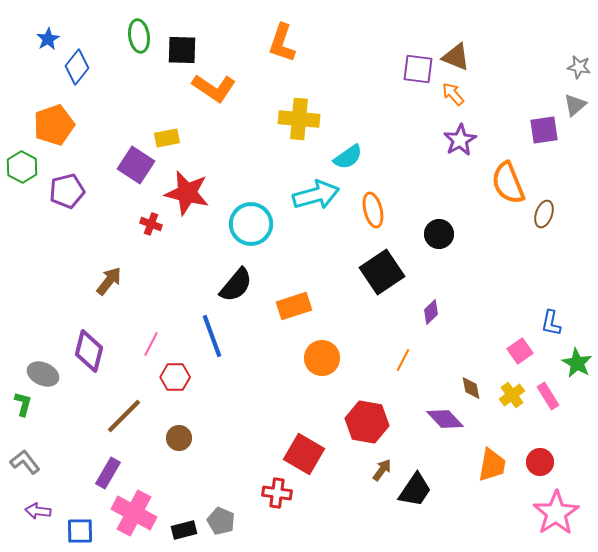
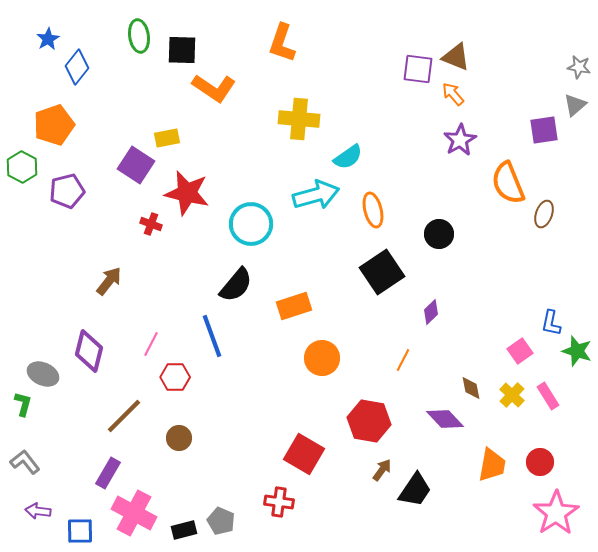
green star at (577, 363): moved 12 px up; rotated 12 degrees counterclockwise
yellow cross at (512, 395): rotated 10 degrees counterclockwise
red hexagon at (367, 422): moved 2 px right, 1 px up
red cross at (277, 493): moved 2 px right, 9 px down
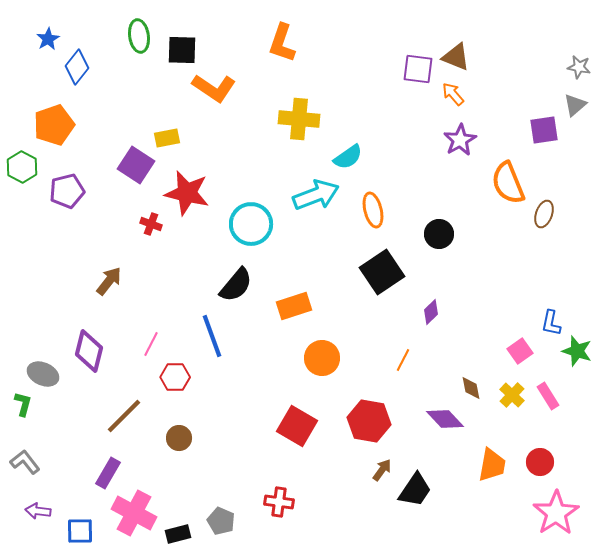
cyan arrow at (316, 195): rotated 6 degrees counterclockwise
red square at (304, 454): moved 7 px left, 28 px up
black rectangle at (184, 530): moved 6 px left, 4 px down
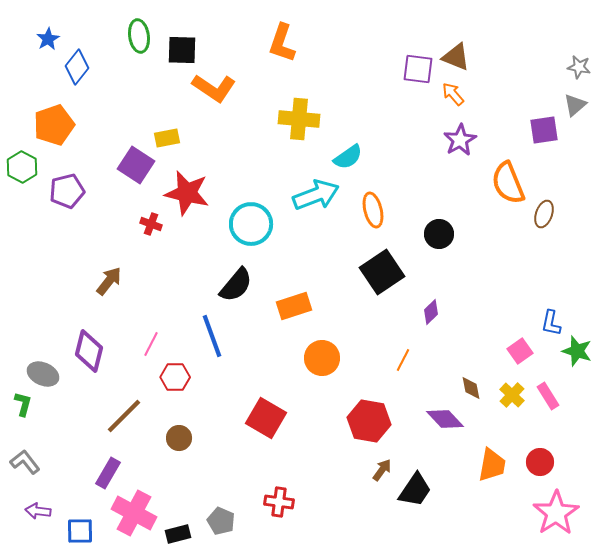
red square at (297, 426): moved 31 px left, 8 px up
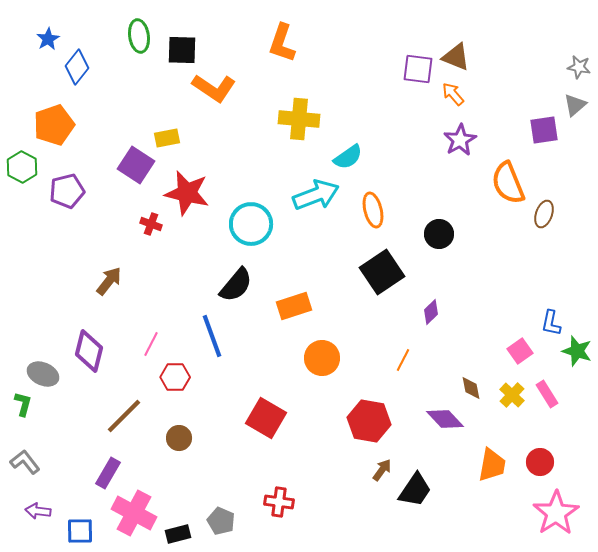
pink rectangle at (548, 396): moved 1 px left, 2 px up
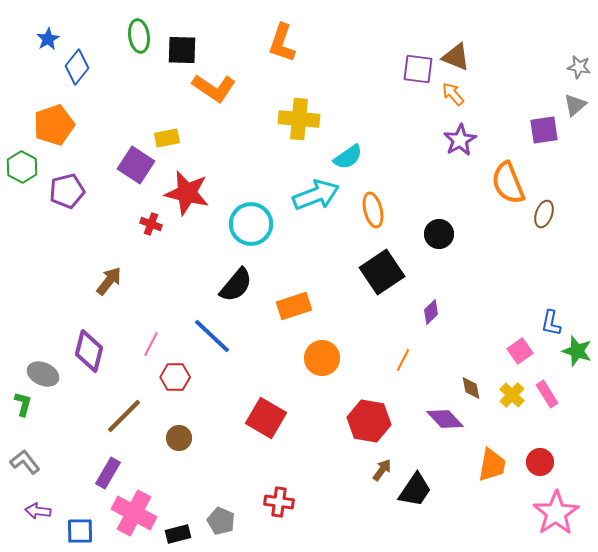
blue line at (212, 336): rotated 27 degrees counterclockwise
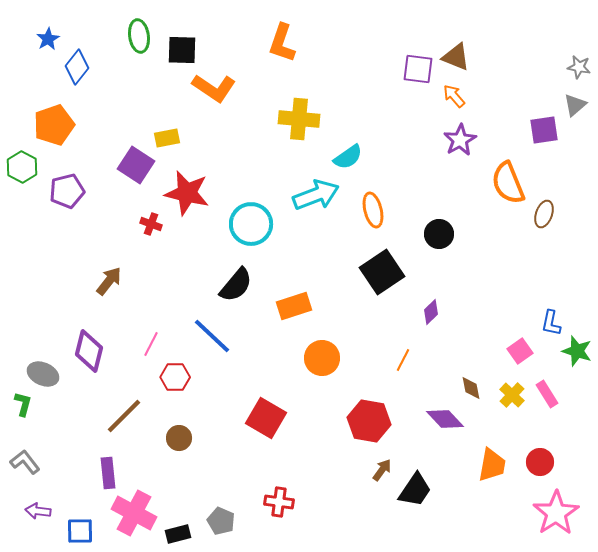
orange arrow at (453, 94): moved 1 px right, 2 px down
purple rectangle at (108, 473): rotated 36 degrees counterclockwise
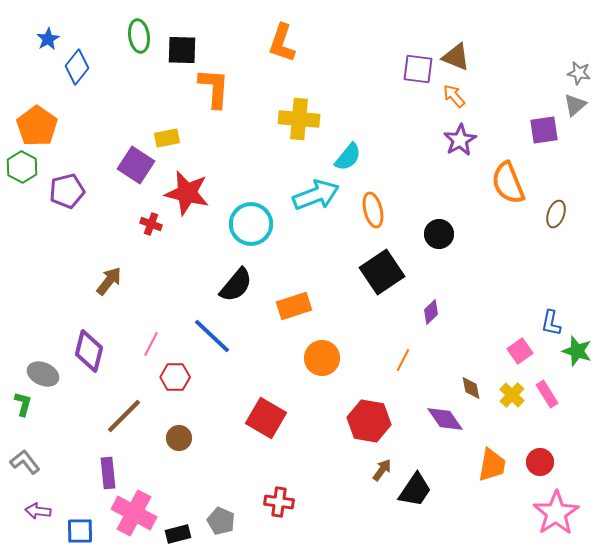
gray star at (579, 67): moved 6 px down
orange L-shape at (214, 88): rotated 120 degrees counterclockwise
orange pentagon at (54, 125): moved 17 px left, 1 px down; rotated 18 degrees counterclockwise
cyan semicircle at (348, 157): rotated 16 degrees counterclockwise
brown ellipse at (544, 214): moved 12 px right
purple diamond at (445, 419): rotated 9 degrees clockwise
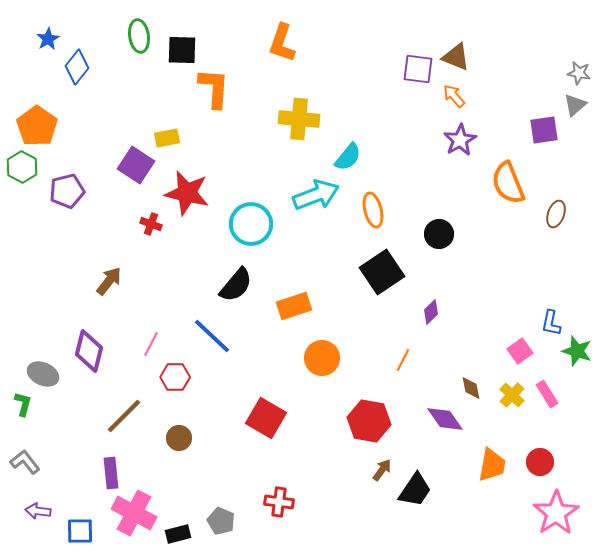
purple rectangle at (108, 473): moved 3 px right
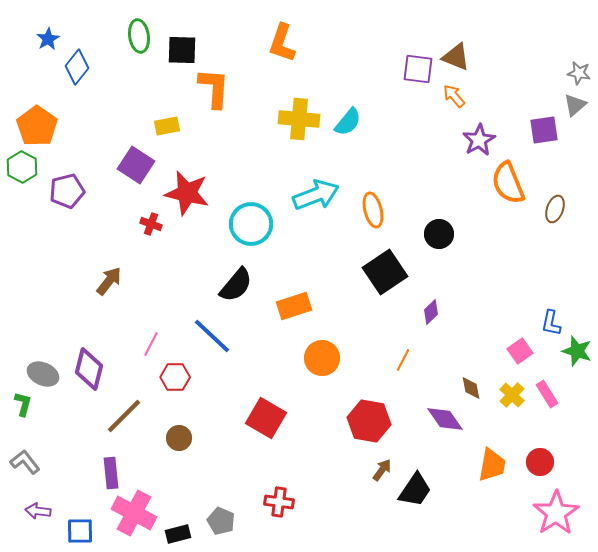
yellow rectangle at (167, 138): moved 12 px up
purple star at (460, 140): moved 19 px right
cyan semicircle at (348, 157): moved 35 px up
brown ellipse at (556, 214): moved 1 px left, 5 px up
black square at (382, 272): moved 3 px right
purple diamond at (89, 351): moved 18 px down
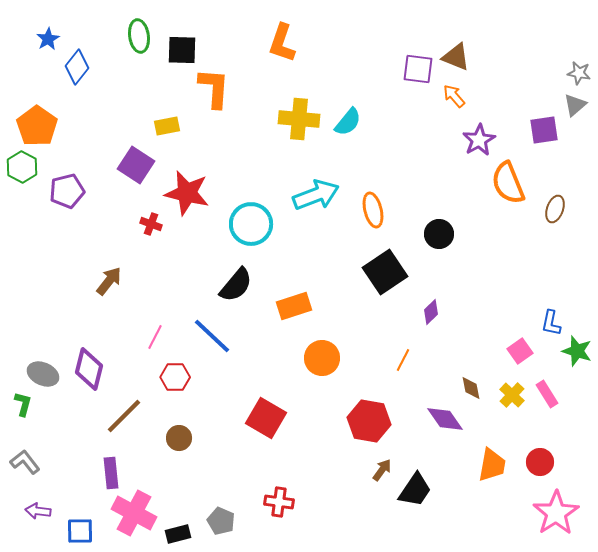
pink line at (151, 344): moved 4 px right, 7 px up
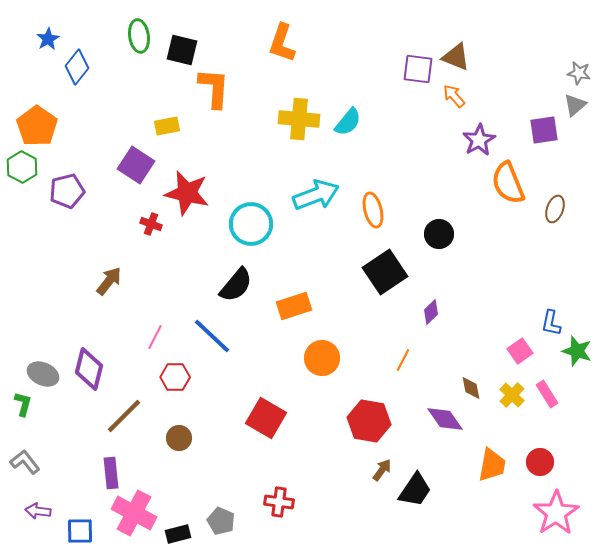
black square at (182, 50): rotated 12 degrees clockwise
